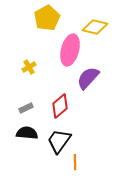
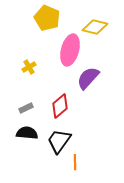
yellow pentagon: rotated 20 degrees counterclockwise
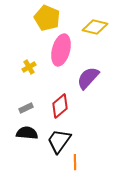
pink ellipse: moved 9 px left
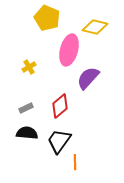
pink ellipse: moved 8 px right
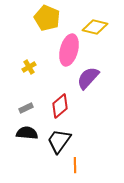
orange line: moved 3 px down
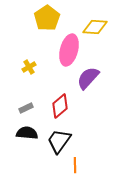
yellow pentagon: rotated 15 degrees clockwise
yellow diamond: rotated 10 degrees counterclockwise
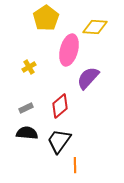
yellow pentagon: moved 1 px left
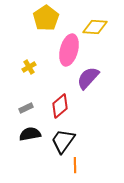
black semicircle: moved 3 px right, 1 px down; rotated 15 degrees counterclockwise
black trapezoid: moved 4 px right
